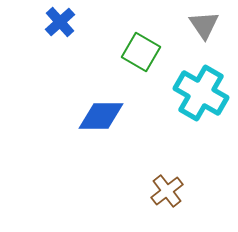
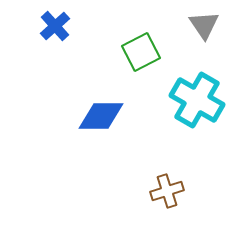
blue cross: moved 5 px left, 4 px down
green square: rotated 33 degrees clockwise
cyan cross: moved 4 px left, 7 px down
brown cross: rotated 20 degrees clockwise
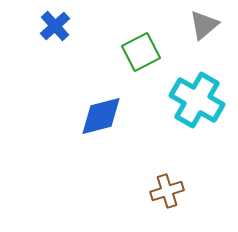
gray triangle: rotated 24 degrees clockwise
blue diamond: rotated 15 degrees counterclockwise
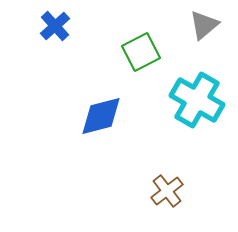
brown cross: rotated 20 degrees counterclockwise
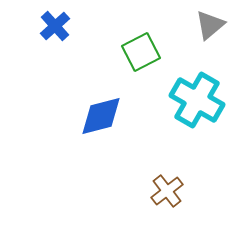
gray triangle: moved 6 px right
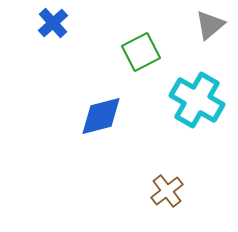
blue cross: moved 2 px left, 3 px up
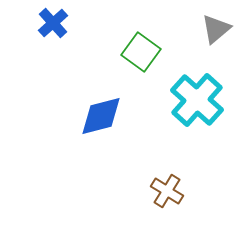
gray triangle: moved 6 px right, 4 px down
green square: rotated 27 degrees counterclockwise
cyan cross: rotated 12 degrees clockwise
brown cross: rotated 20 degrees counterclockwise
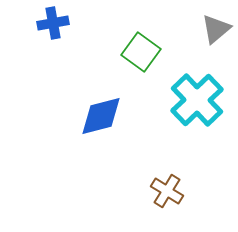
blue cross: rotated 32 degrees clockwise
cyan cross: rotated 4 degrees clockwise
